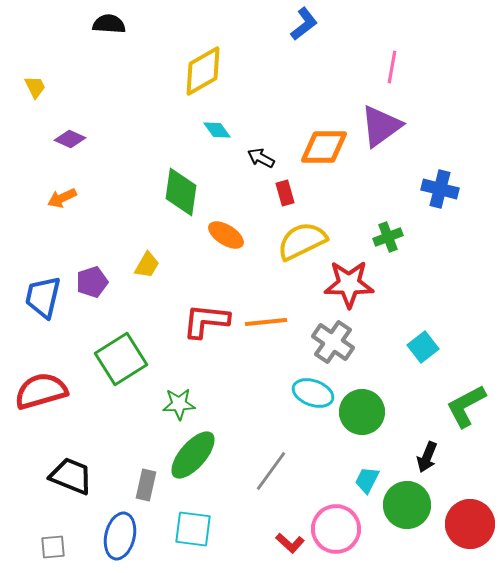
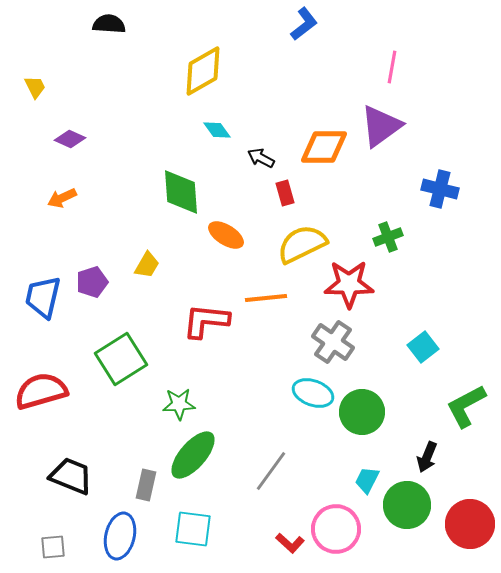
green diamond at (181, 192): rotated 12 degrees counterclockwise
yellow semicircle at (302, 241): moved 3 px down
orange line at (266, 322): moved 24 px up
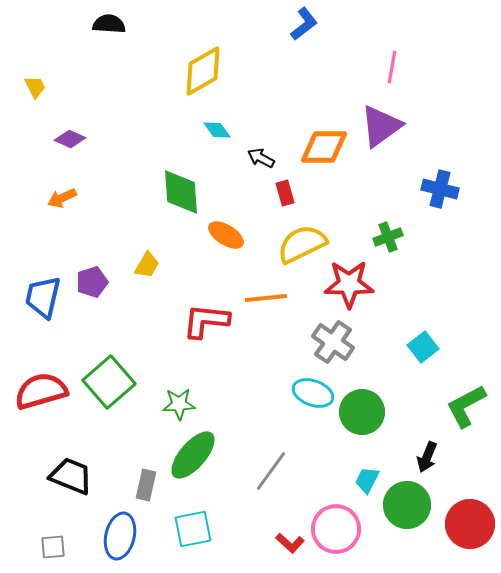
green square at (121, 359): moved 12 px left, 23 px down; rotated 9 degrees counterclockwise
cyan square at (193, 529): rotated 18 degrees counterclockwise
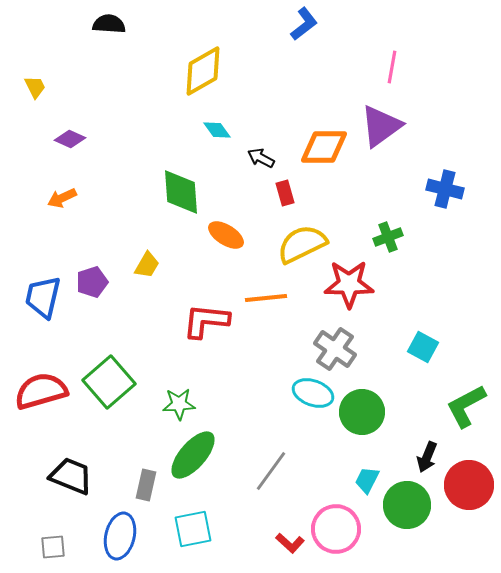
blue cross at (440, 189): moved 5 px right
gray cross at (333, 342): moved 2 px right, 7 px down
cyan square at (423, 347): rotated 24 degrees counterclockwise
red circle at (470, 524): moved 1 px left, 39 px up
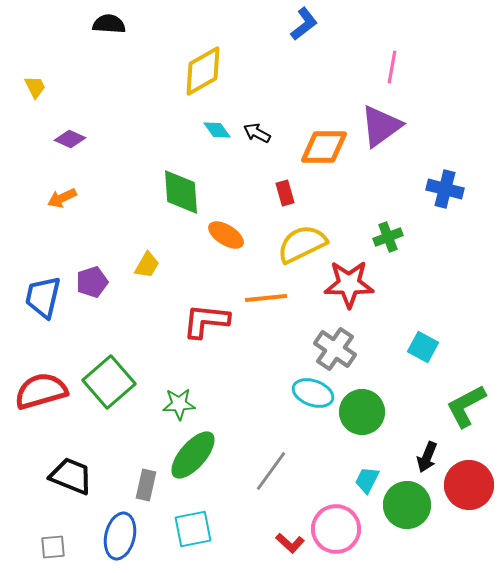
black arrow at (261, 158): moved 4 px left, 25 px up
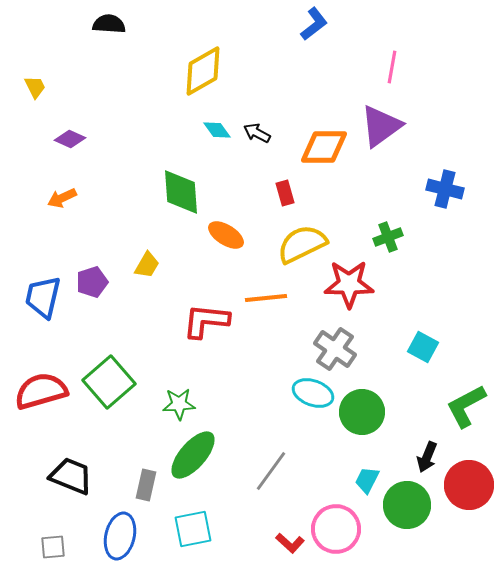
blue L-shape at (304, 24): moved 10 px right
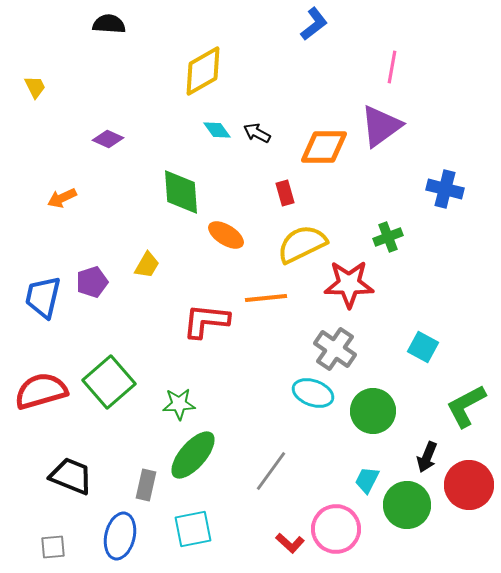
purple diamond at (70, 139): moved 38 px right
green circle at (362, 412): moved 11 px right, 1 px up
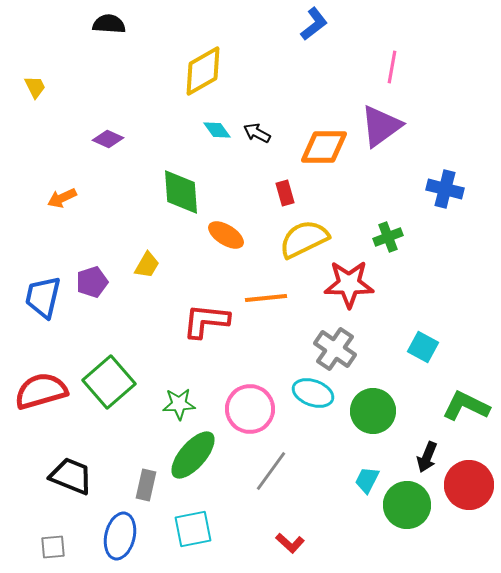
yellow semicircle at (302, 244): moved 2 px right, 5 px up
green L-shape at (466, 406): rotated 54 degrees clockwise
pink circle at (336, 529): moved 86 px left, 120 px up
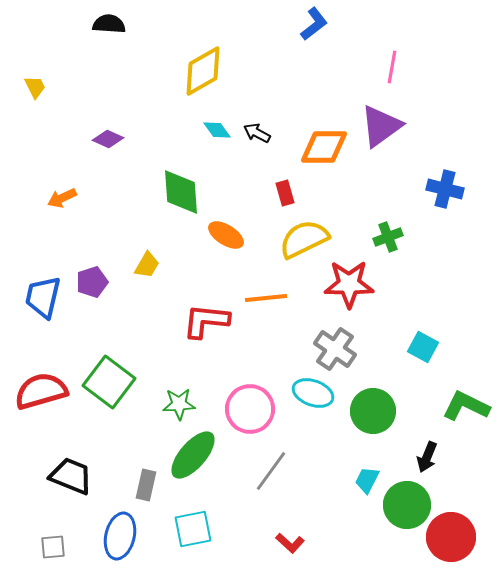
green square at (109, 382): rotated 12 degrees counterclockwise
red circle at (469, 485): moved 18 px left, 52 px down
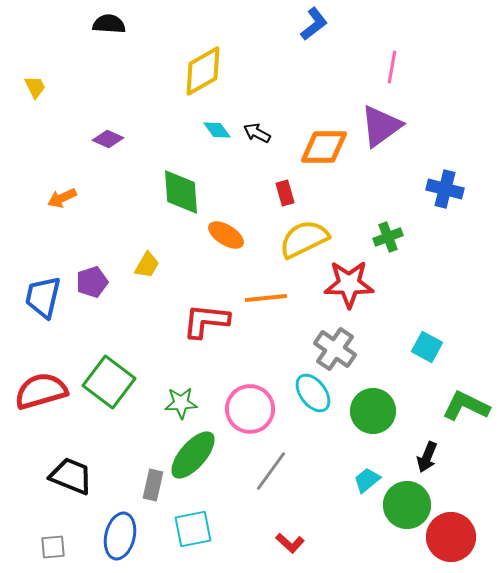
cyan square at (423, 347): moved 4 px right
cyan ellipse at (313, 393): rotated 33 degrees clockwise
green star at (179, 404): moved 2 px right, 1 px up
cyan trapezoid at (367, 480): rotated 24 degrees clockwise
gray rectangle at (146, 485): moved 7 px right
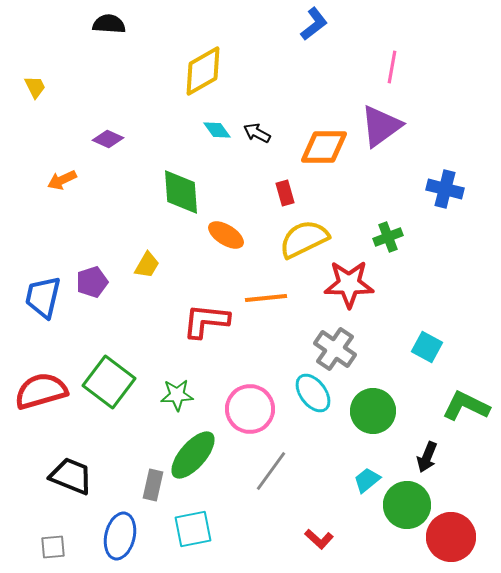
orange arrow at (62, 198): moved 18 px up
green star at (181, 403): moved 4 px left, 8 px up
red L-shape at (290, 543): moved 29 px right, 4 px up
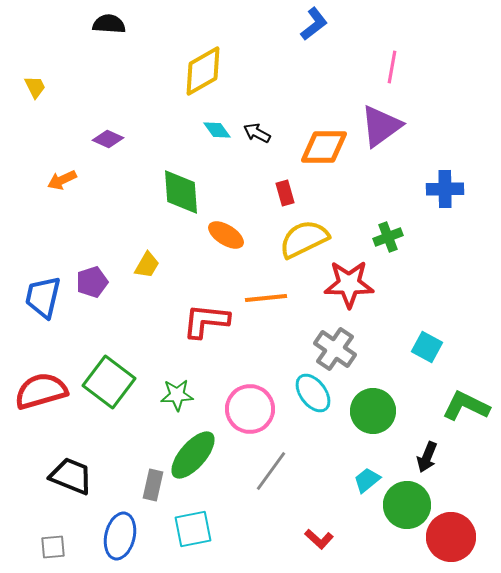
blue cross at (445, 189): rotated 15 degrees counterclockwise
